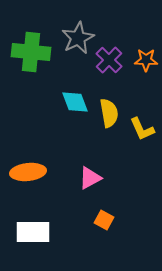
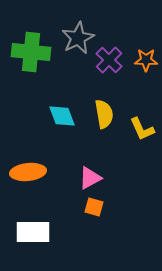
cyan diamond: moved 13 px left, 14 px down
yellow semicircle: moved 5 px left, 1 px down
orange square: moved 10 px left, 13 px up; rotated 12 degrees counterclockwise
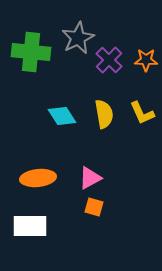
cyan diamond: rotated 12 degrees counterclockwise
yellow L-shape: moved 16 px up
orange ellipse: moved 10 px right, 6 px down
white rectangle: moved 3 px left, 6 px up
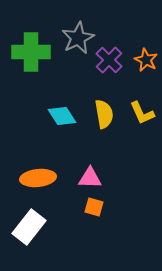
green cross: rotated 6 degrees counterclockwise
orange star: rotated 25 degrees clockwise
pink triangle: rotated 30 degrees clockwise
white rectangle: moved 1 px left, 1 px down; rotated 52 degrees counterclockwise
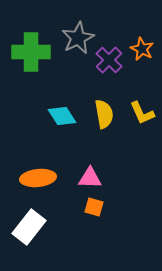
orange star: moved 4 px left, 11 px up
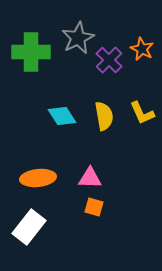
yellow semicircle: moved 2 px down
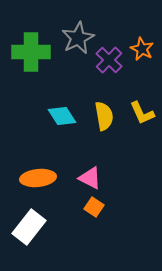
pink triangle: rotated 25 degrees clockwise
orange square: rotated 18 degrees clockwise
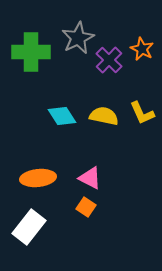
yellow semicircle: rotated 68 degrees counterclockwise
orange square: moved 8 px left
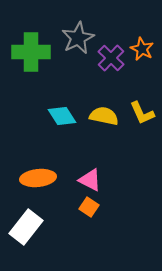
purple cross: moved 2 px right, 2 px up
pink triangle: moved 2 px down
orange square: moved 3 px right
white rectangle: moved 3 px left
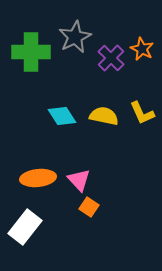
gray star: moved 3 px left, 1 px up
pink triangle: moved 11 px left; rotated 20 degrees clockwise
white rectangle: moved 1 px left
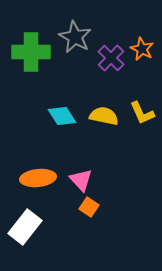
gray star: rotated 16 degrees counterclockwise
pink triangle: moved 2 px right
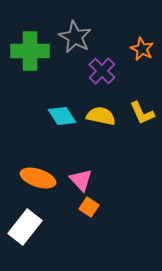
green cross: moved 1 px left, 1 px up
purple cross: moved 9 px left, 13 px down
yellow semicircle: moved 3 px left
orange ellipse: rotated 24 degrees clockwise
